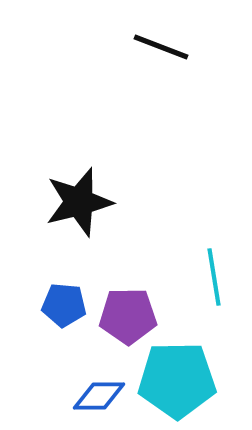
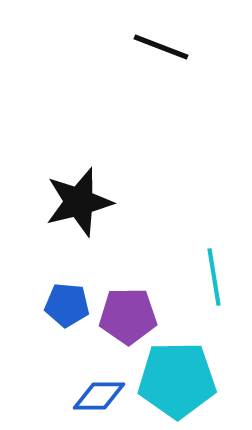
blue pentagon: moved 3 px right
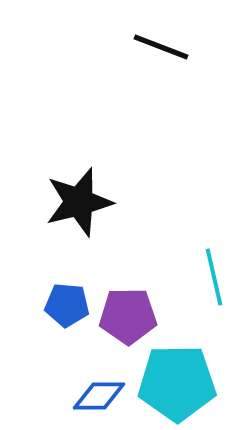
cyan line: rotated 4 degrees counterclockwise
cyan pentagon: moved 3 px down
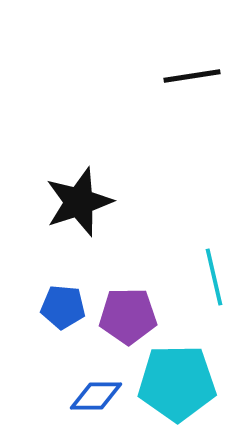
black line: moved 31 px right, 29 px down; rotated 30 degrees counterclockwise
black star: rotated 4 degrees counterclockwise
blue pentagon: moved 4 px left, 2 px down
blue diamond: moved 3 px left
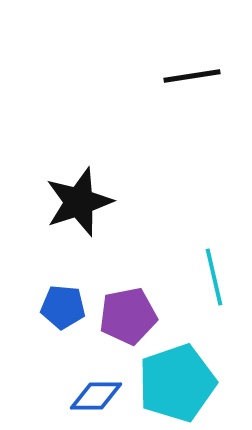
purple pentagon: rotated 10 degrees counterclockwise
cyan pentagon: rotated 18 degrees counterclockwise
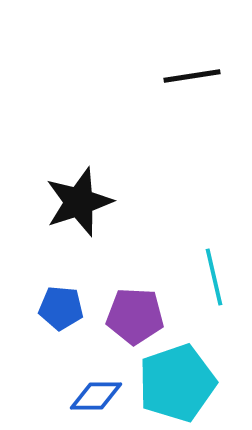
blue pentagon: moved 2 px left, 1 px down
purple pentagon: moved 7 px right; rotated 14 degrees clockwise
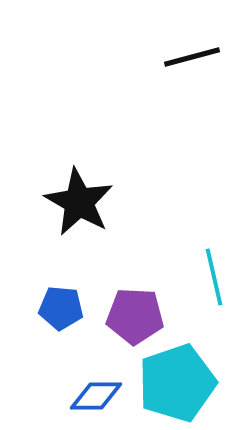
black line: moved 19 px up; rotated 6 degrees counterclockwise
black star: rotated 24 degrees counterclockwise
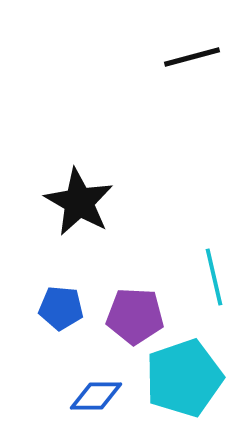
cyan pentagon: moved 7 px right, 5 px up
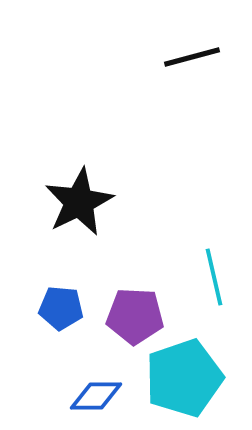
black star: rotated 16 degrees clockwise
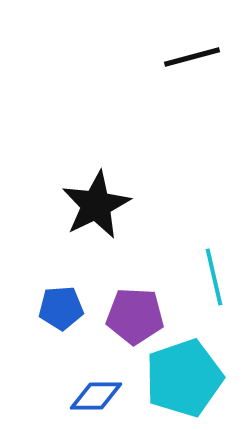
black star: moved 17 px right, 3 px down
blue pentagon: rotated 9 degrees counterclockwise
